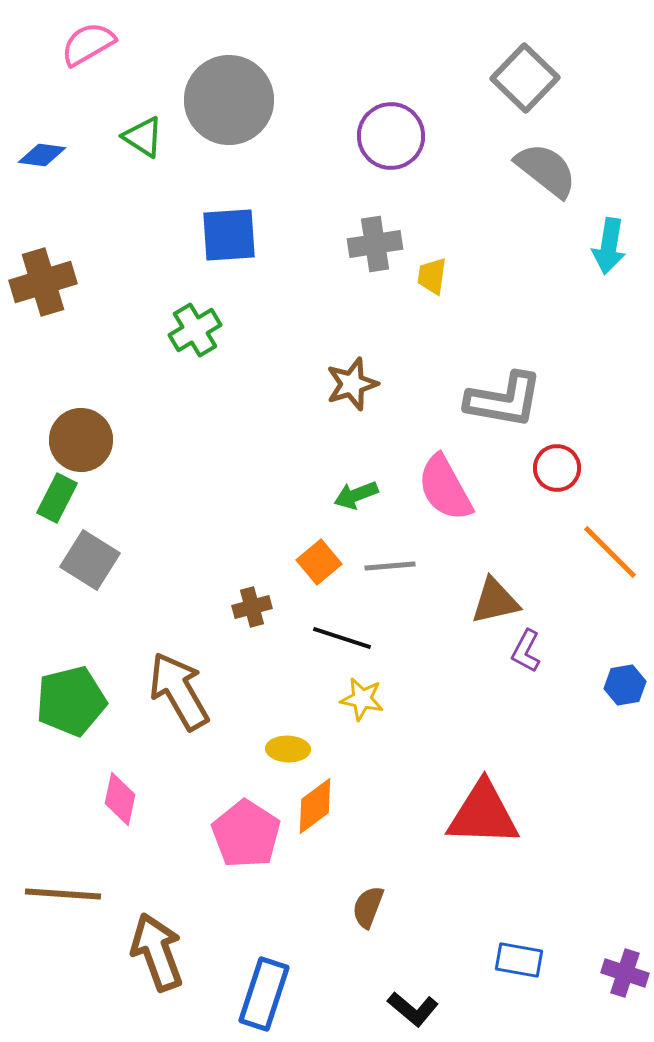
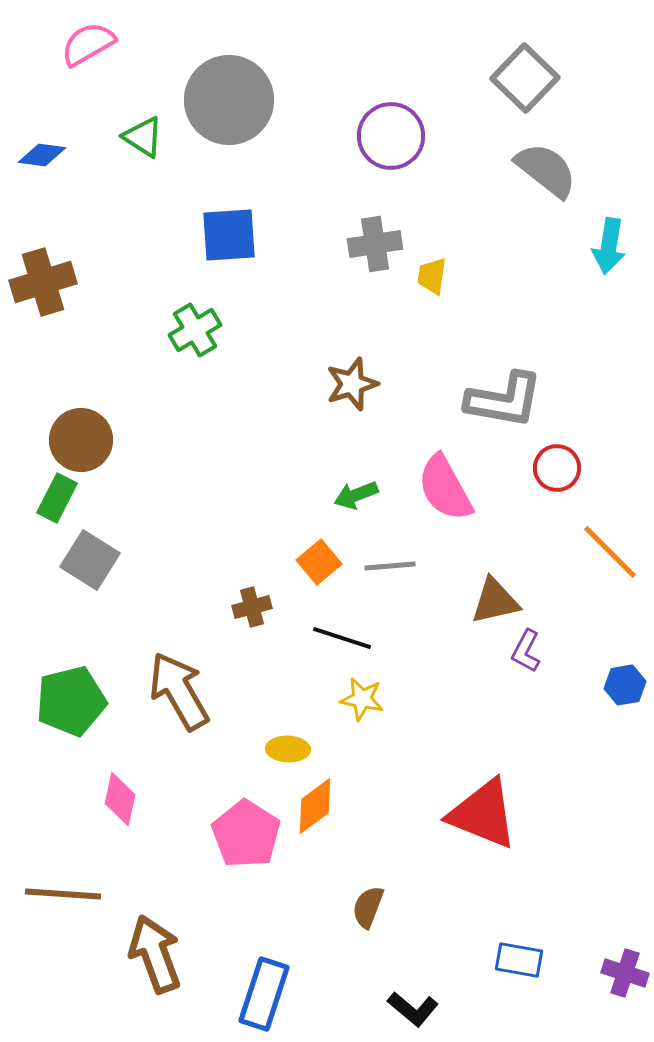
red triangle at (483, 814): rotated 20 degrees clockwise
brown arrow at (157, 952): moved 2 px left, 2 px down
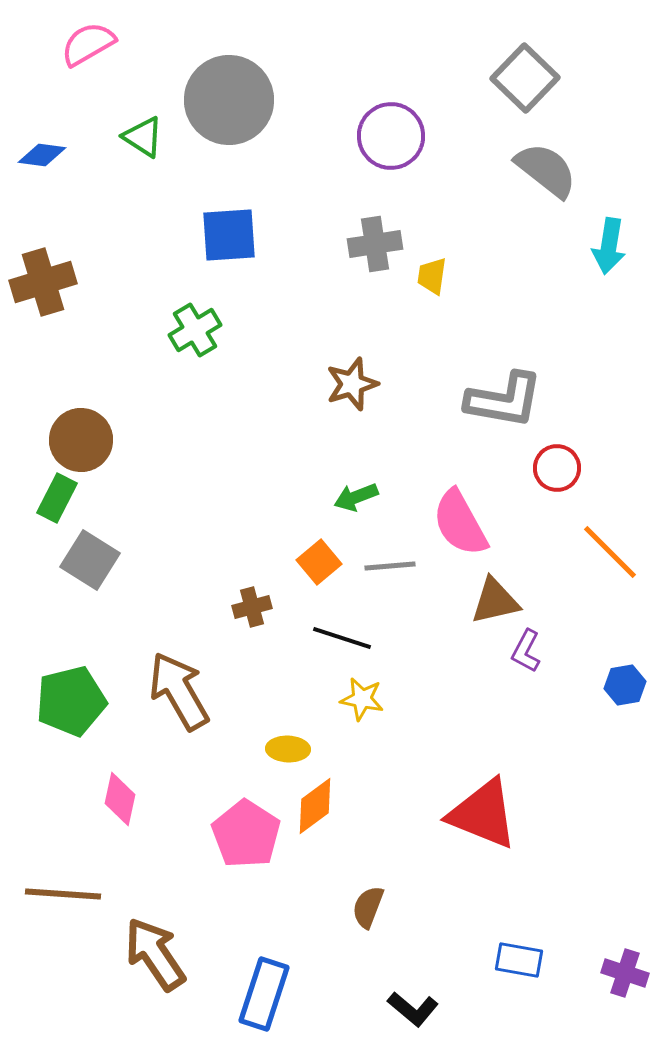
pink semicircle at (445, 488): moved 15 px right, 35 px down
green arrow at (356, 495): moved 2 px down
brown arrow at (155, 954): rotated 14 degrees counterclockwise
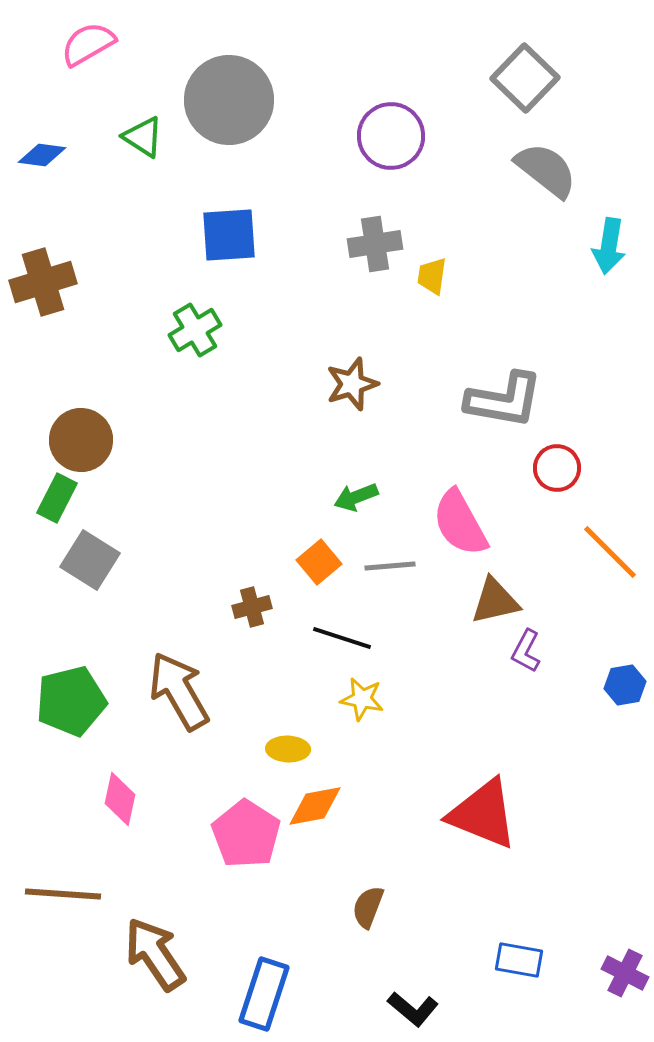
orange diamond at (315, 806): rotated 26 degrees clockwise
purple cross at (625, 973): rotated 9 degrees clockwise
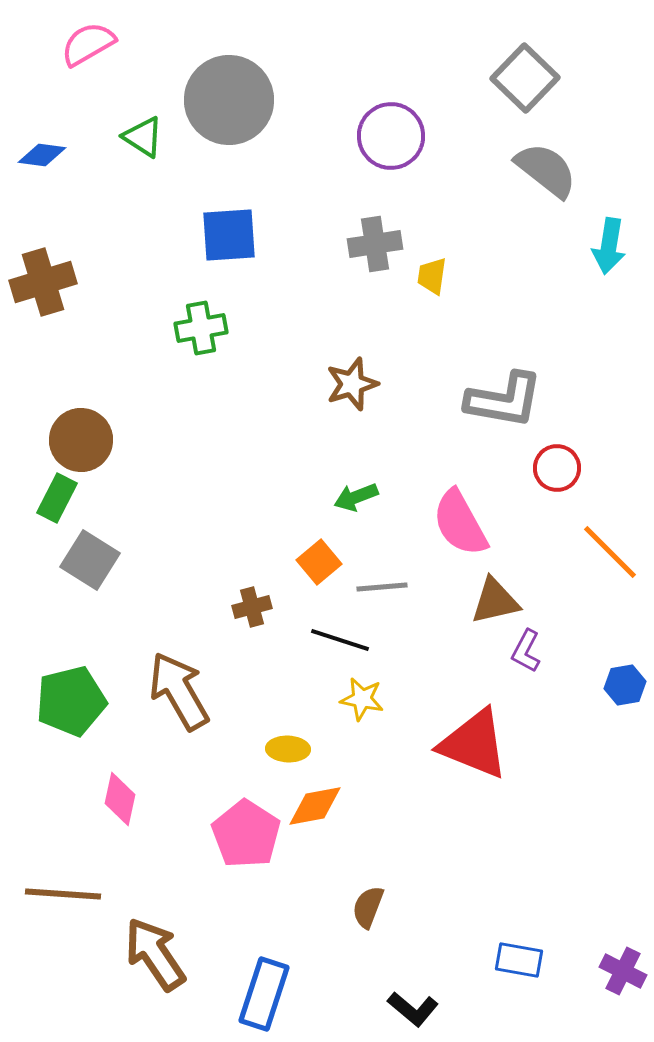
green cross at (195, 330): moved 6 px right, 2 px up; rotated 21 degrees clockwise
gray line at (390, 566): moved 8 px left, 21 px down
black line at (342, 638): moved 2 px left, 2 px down
red triangle at (483, 814): moved 9 px left, 70 px up
purple cross at (625, 973): moved 2 px left, 2 px up
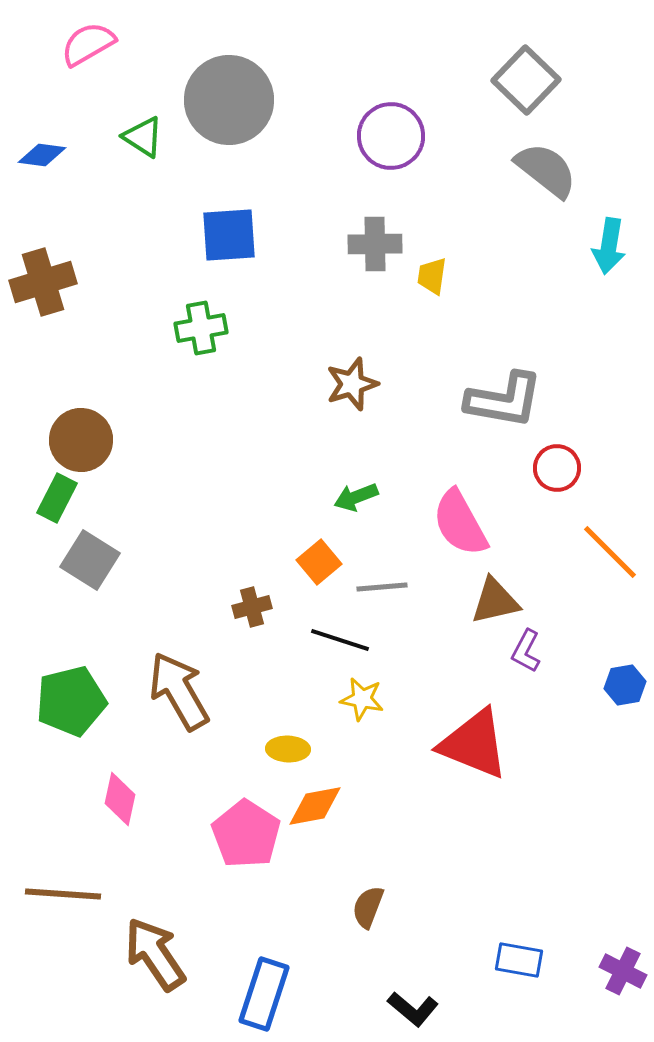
gray square at (525, 78): moved 1 px right, 2 px down
gray cross at (375, 244): rotated 8 degrees clockwise
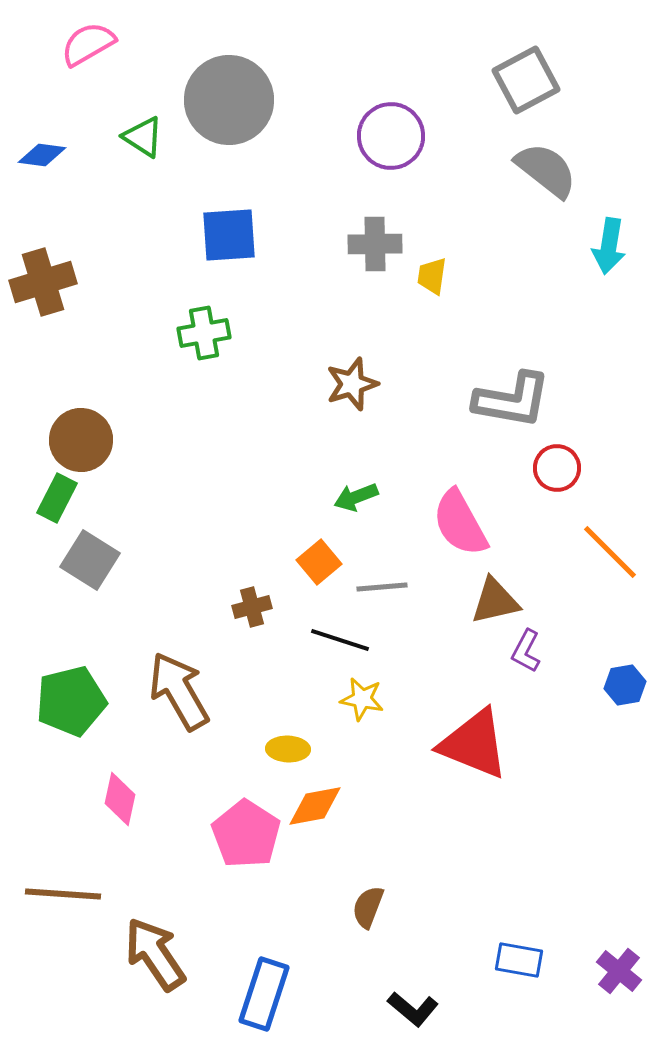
gray square at (526, 80): rotated 18 degrees clockwise
green cross at (201, 328): moved 3 px right, 5 px down
gray L-shape at (504, 400): moved 8 px right
purple cross at (623, 971): moved 4 px left; rotated 12 degrees clockwise
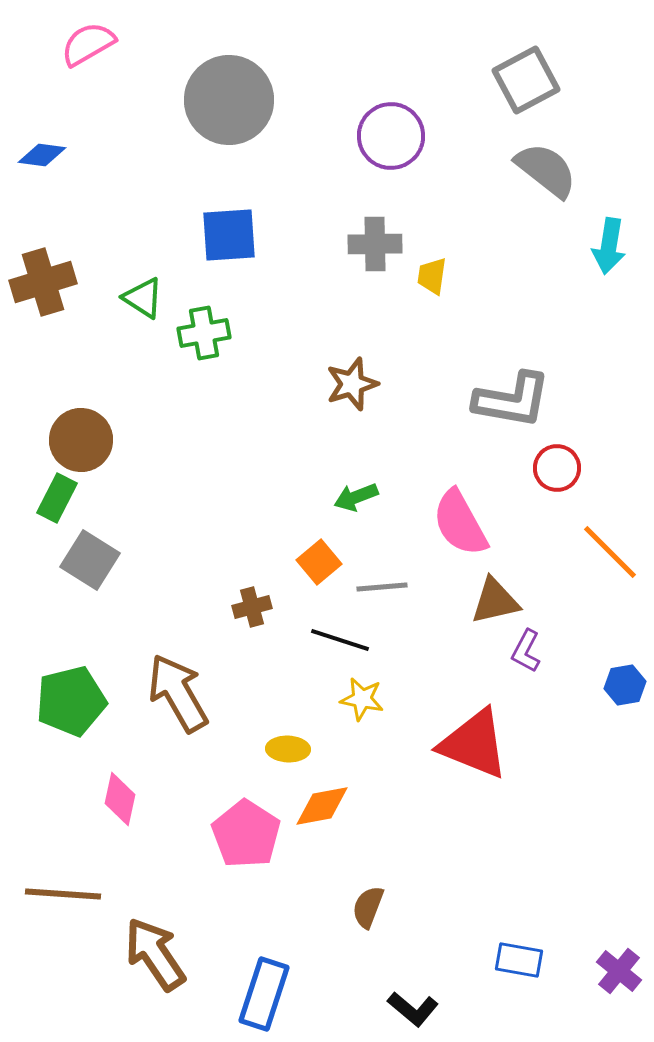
green triangle at (143, 137): moved 161 px down
brown arrow at (179, 691): moved 1 px left, 2 px down
orange diamond at (315, 806): moved 7 px right
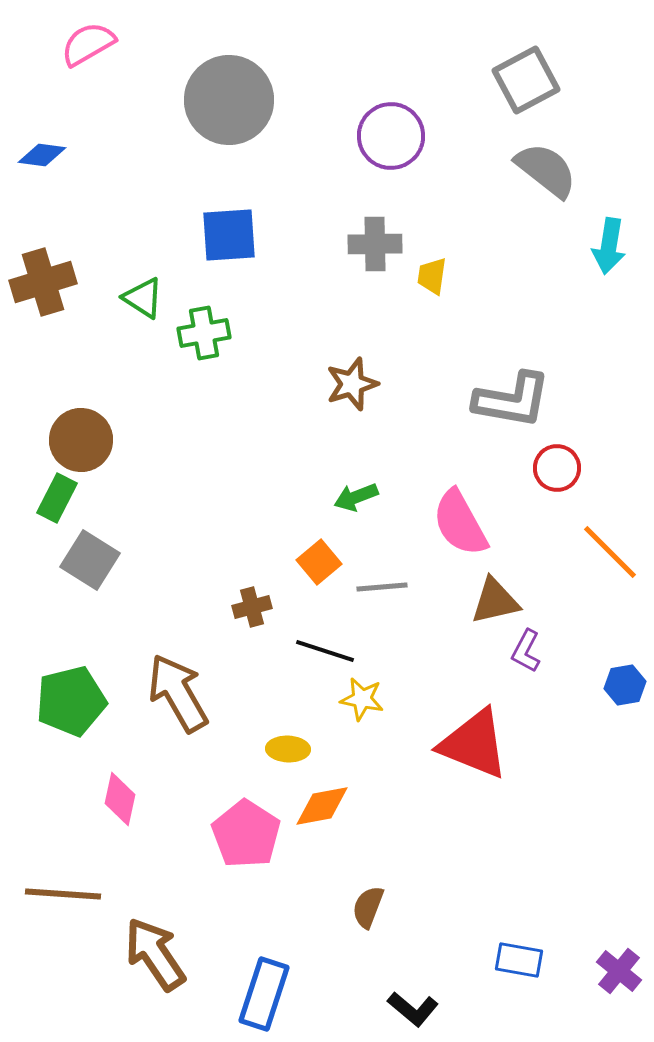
black line at (340, 640): moved 15 px left, 11 px down
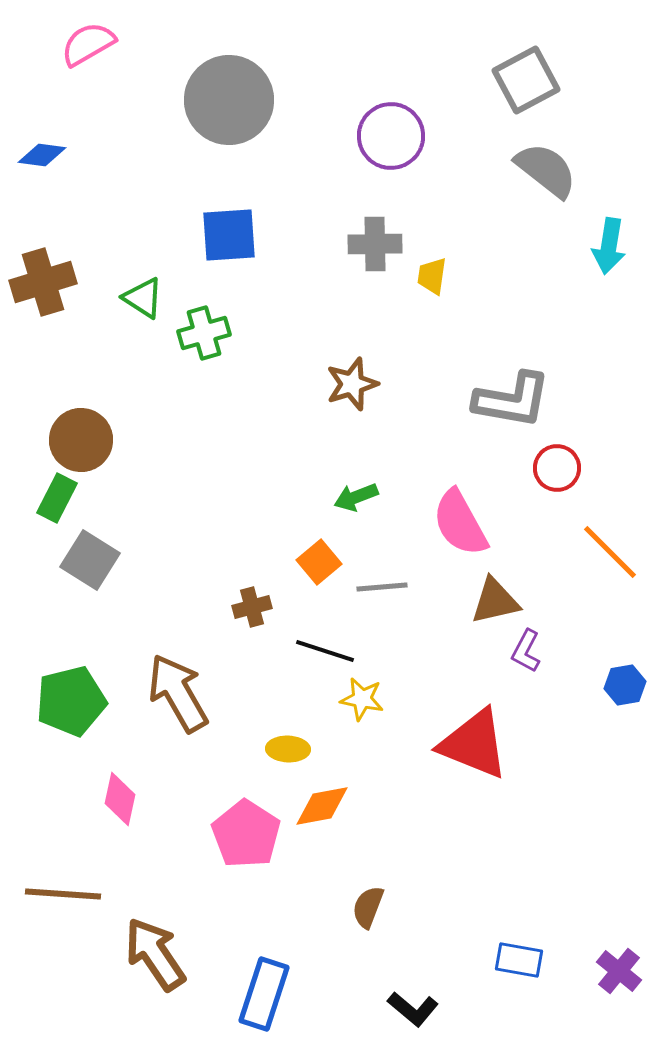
green cross at (204, 333): rotated 6 degrees counterclockwise
